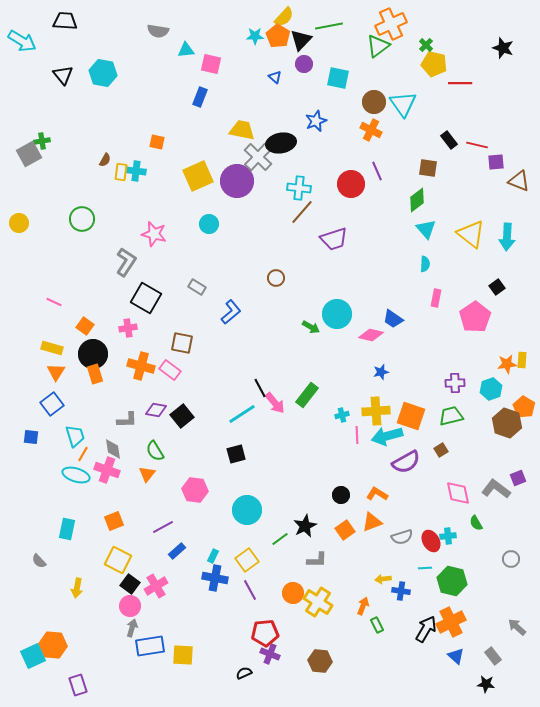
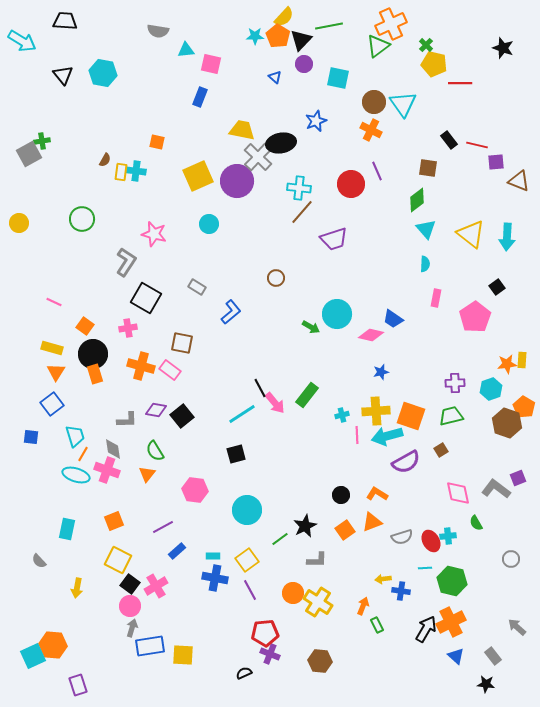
cyan rectangle at (213, 556): rotated 64 degrees clockwise
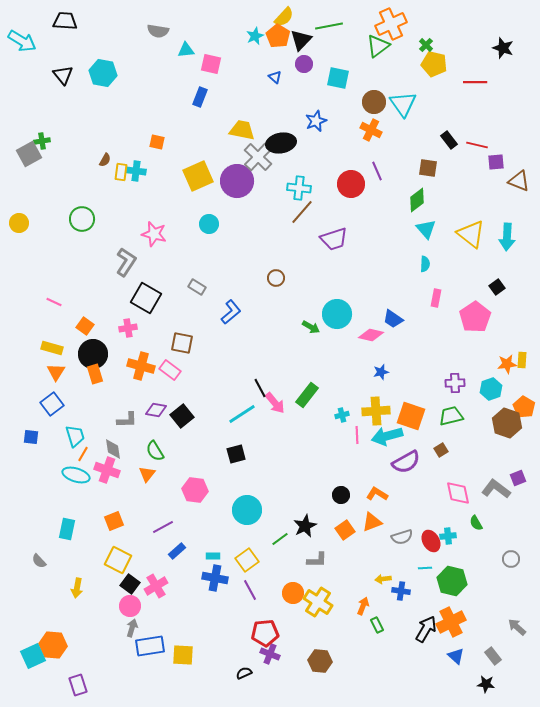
cyan star at (255, 36): rotated 24 degrees counterclockwise
red line at (460, 83): moved 15 px right, 1 px up
